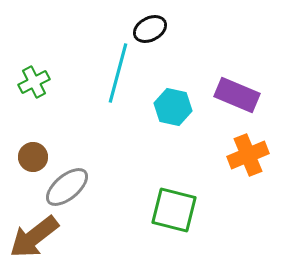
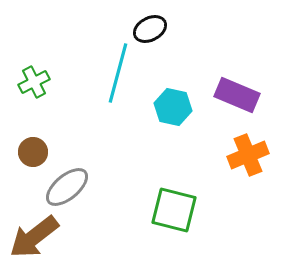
brown circle: moved 5 px up
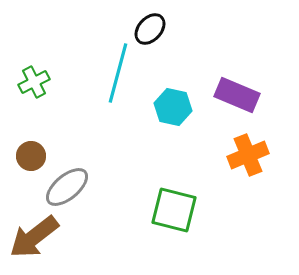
black ellipse: rotated 20 degrees counterclockwise
brown circle: moved 2 px left, 4 px down
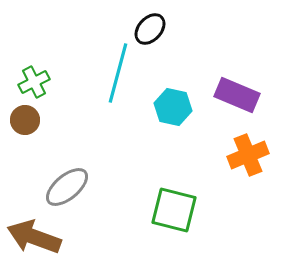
brown circle: moved 6 px left, 36 px up
brown arrow: rotated 58 degrees clockwise
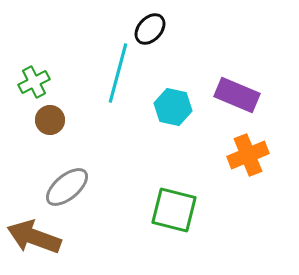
brown circle: moved 25 px right
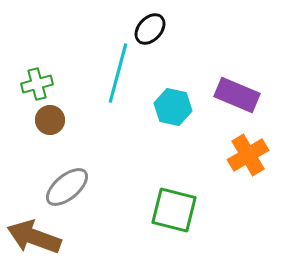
green cross: moved 3 px right, 2 px down; rotated 12 degrees clockwise
orange cross: rotated 9 degrees counterclockwise
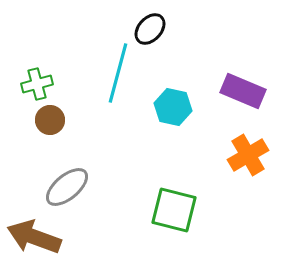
purple rectangle: moved 6 px right, 4 px up
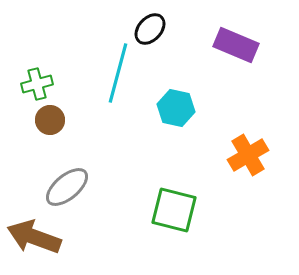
purple rectangle: moved 7 px left, 46 px up
cyan hexagon: moved 3 px right, 1 px down
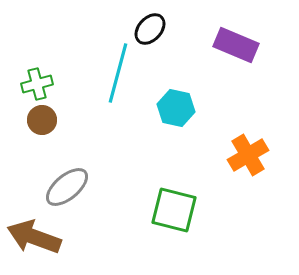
brown circle: moved 8 px left
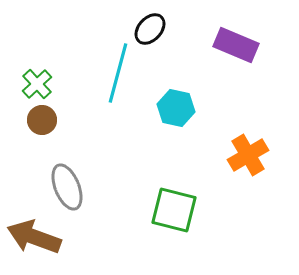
green cross: rotated 28 degrees counterclockwise
gray ellipse: rotated 72 degrees counterclockwise
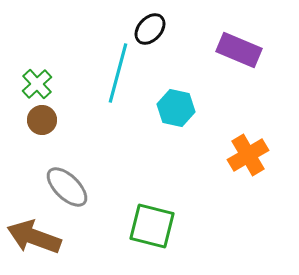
purple rectangle: moved 3 px right, 5 px down
gray ellipse: rotated 24 degrees counterclockwise
green square: moved 22 px left, 16 px down
